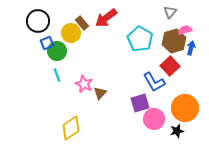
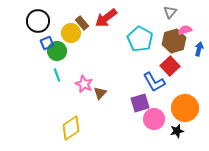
blue arrow: moved 8 px right, 1 px down
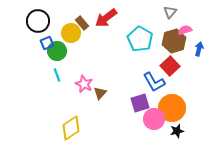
orange circle: moved 13 px left
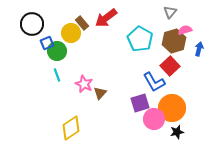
black circle: moved 6 px left, 3 px down
black star: moved 1 px down
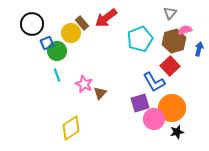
gray triangle: moved 1 px down
cyan pentagon: rotated 20 degrees clockwise
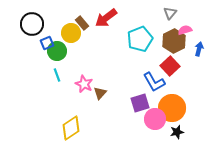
brown hexagon: rotated 10 degrees counterclockwise
pink circle: moved 1 px right
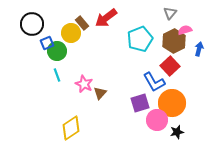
orange circle: moved 5 px up
pink circle: moved 2 px right, 1 px down
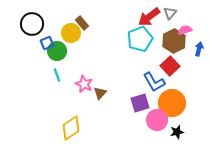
red arrow: moved 43 px right, 1 px up
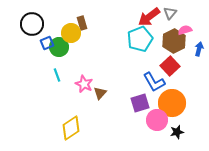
brown rectangle: rotated 24 degrees clockwise
green circle: moved 2 px right, 4 px up
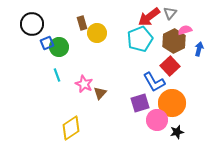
yellow circle: moved 26 px right
